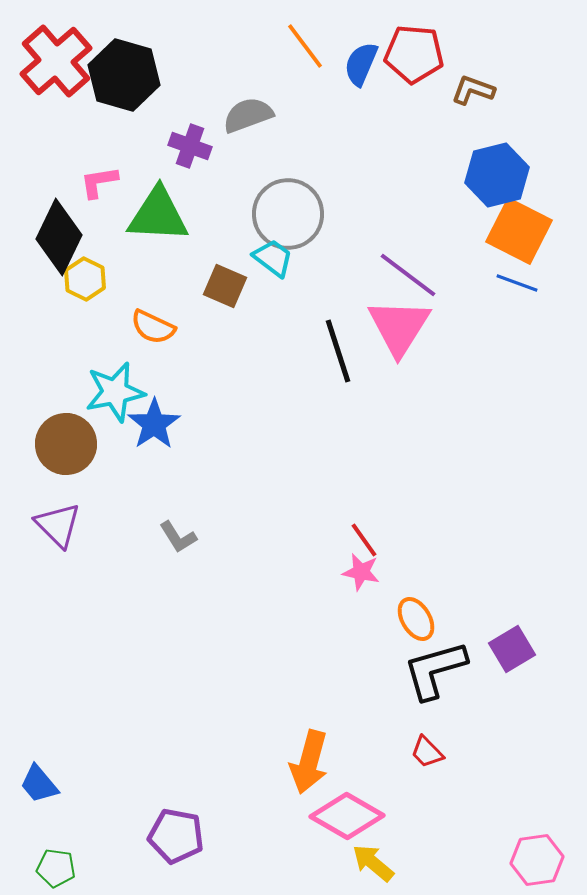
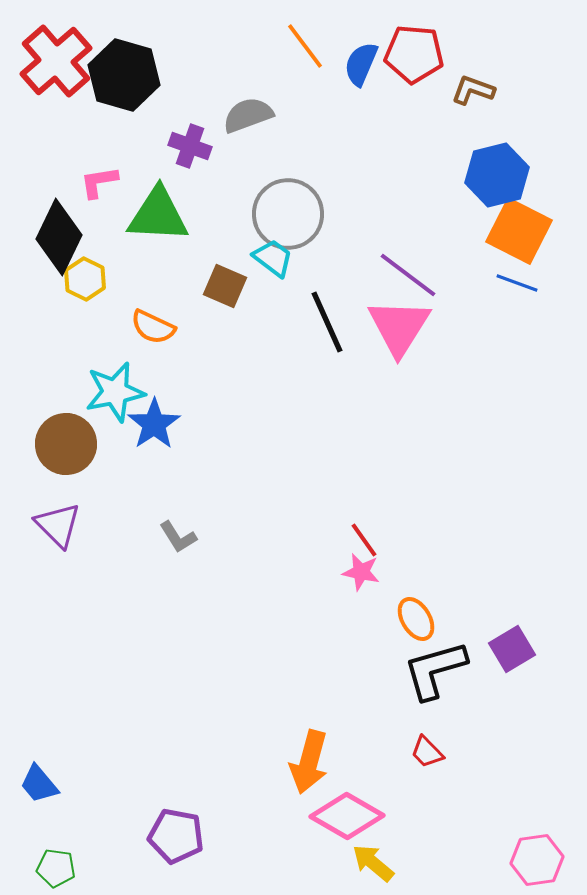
black line: moved 11 px left, 29 px up; rotated 6 degrees counterclockwise
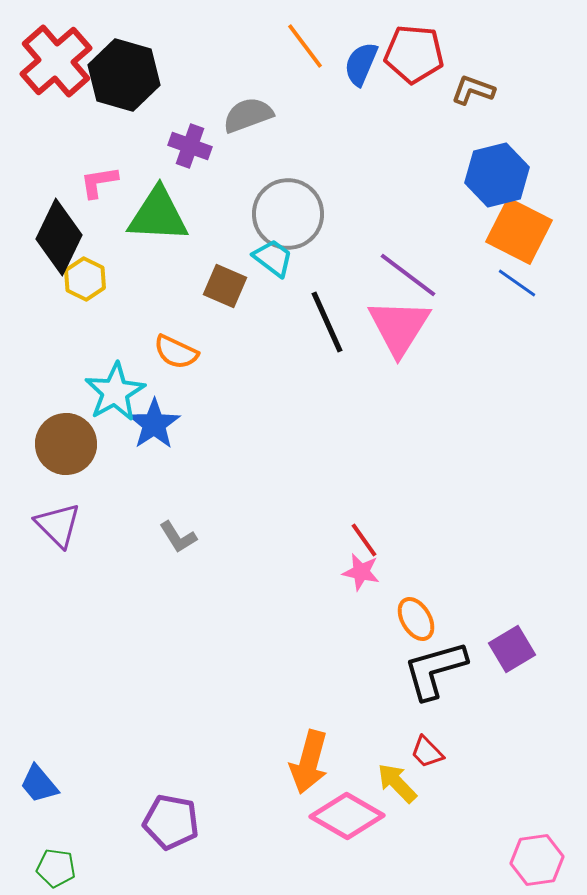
blue line: rotated 15 degrees clockwise
orange semicircle: moved 23 px right, 25 px down
cyan star: rotated 18 degrees counterclockwise
purple pentagon: moved 5 px left, 14 px up
yellow arrow: moved 24 px right, 80 px up; rotated 6 degrees clockwise
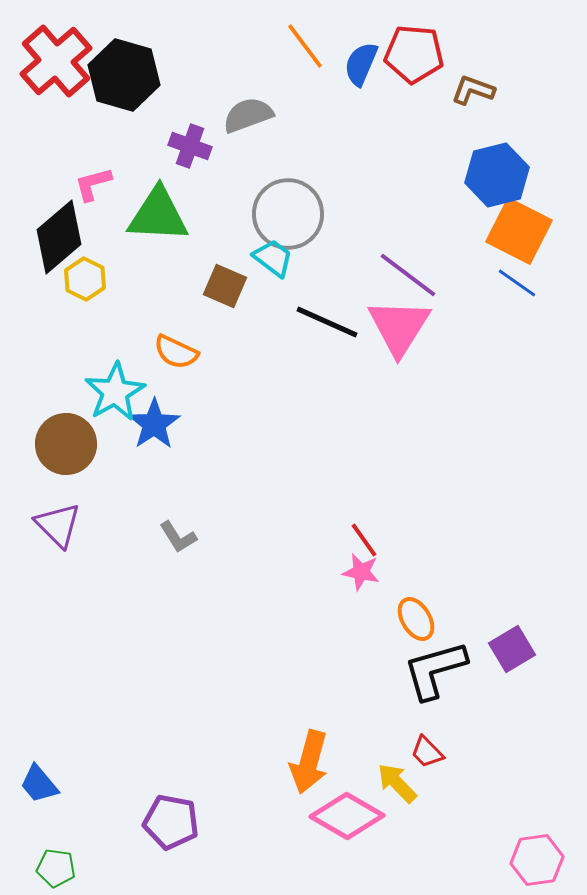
pink L-shape: moved 6 px left, 2 px down; rotated 6 degrees counterclockwise
black diamond: rotated 24 degrees clockwise
black line: rotated 42 degrees counterclockwise
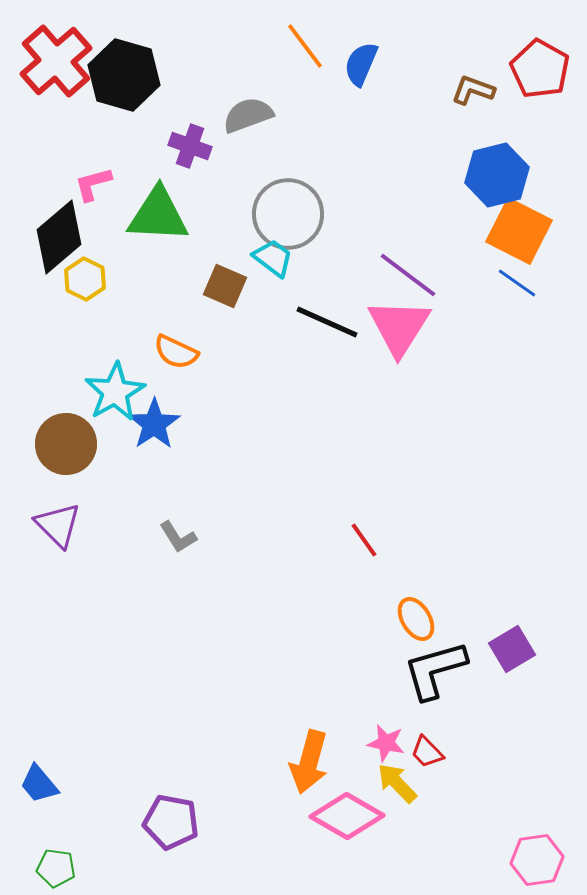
red pentagon: moved 126 px right, 15 px down; rotated 24 degrees clockwise
pink star: moved 25 px right, 171 px down
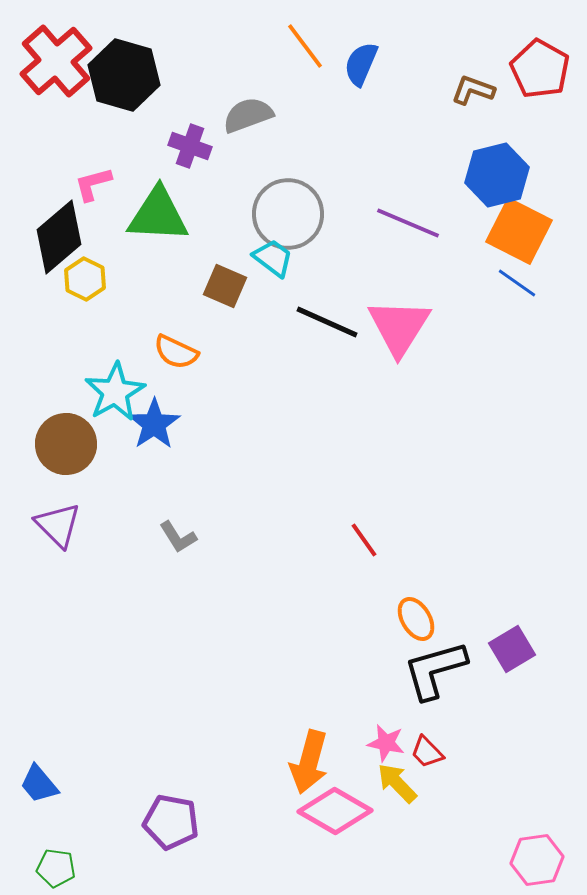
purple line: moved 52 px up; rotated 14 degrees counterclockwise
pink diamond: moved 12 px left, 5 px up
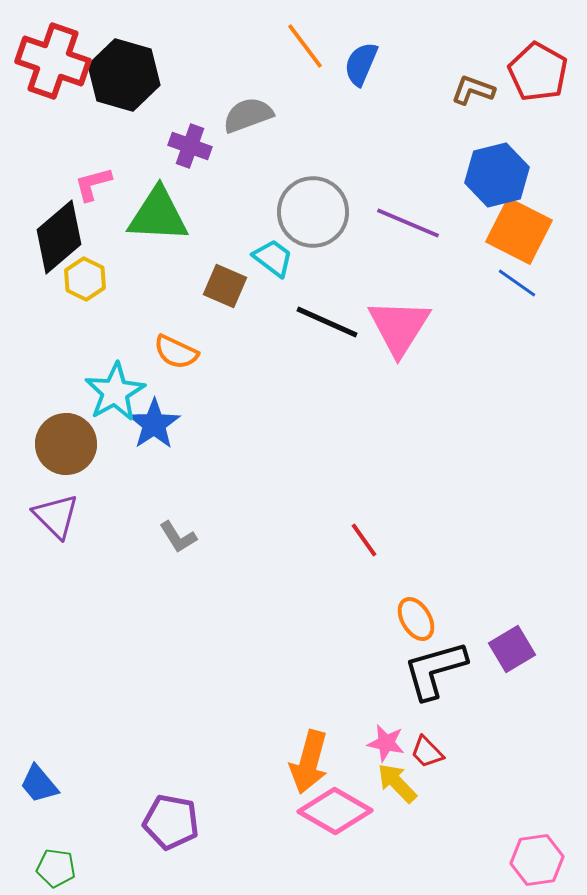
red cross: moved 3 px left; rotated 30 degrees counterclockwise
red pentagon: moved 2 px left, 3 px down
gray circle: moved 25 px right, 2 px up
purple triangle: moved 2 px left, 9 px up
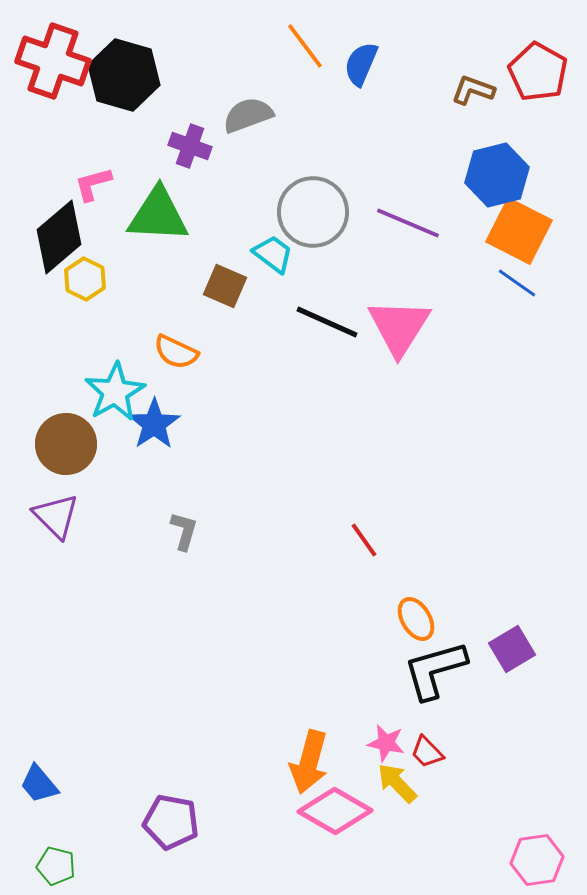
cyan trapezoid: moved 4 px up
gray L-shape: moved 6 px right, 6 px up; rotated 132 degrees counterclockwise
green pentagon: moved 2 px up; rotated 6 degrees clockwise
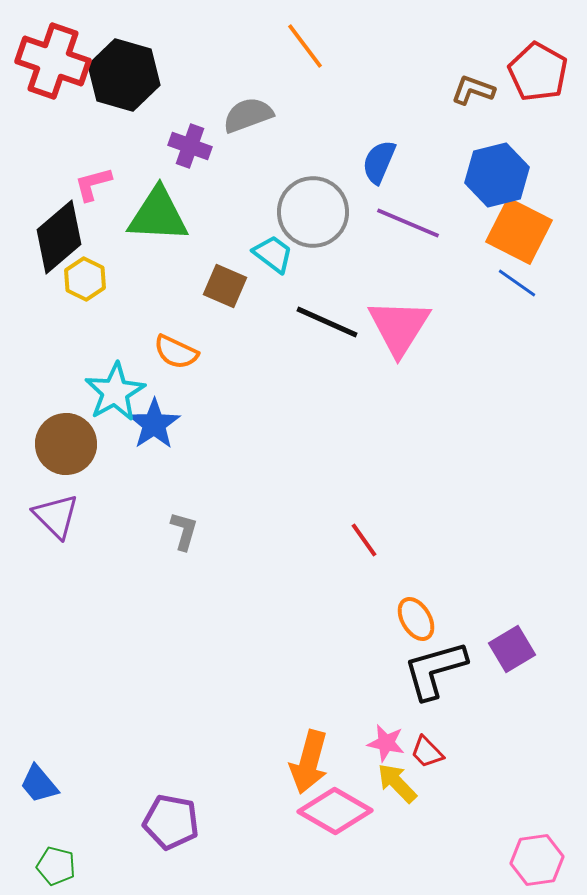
blue semicircle: moved 18 px right, 98 px down
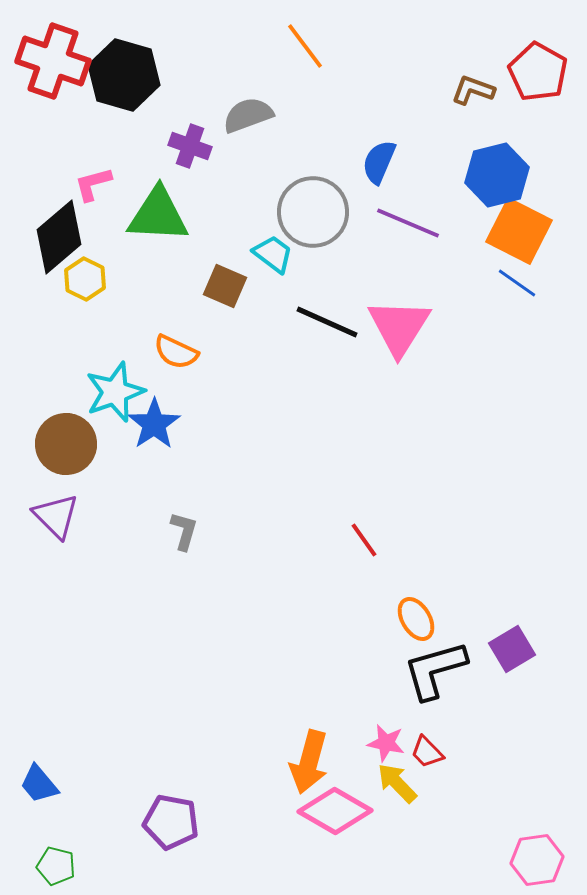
cyan star: rotated 10 degrees clockwise
